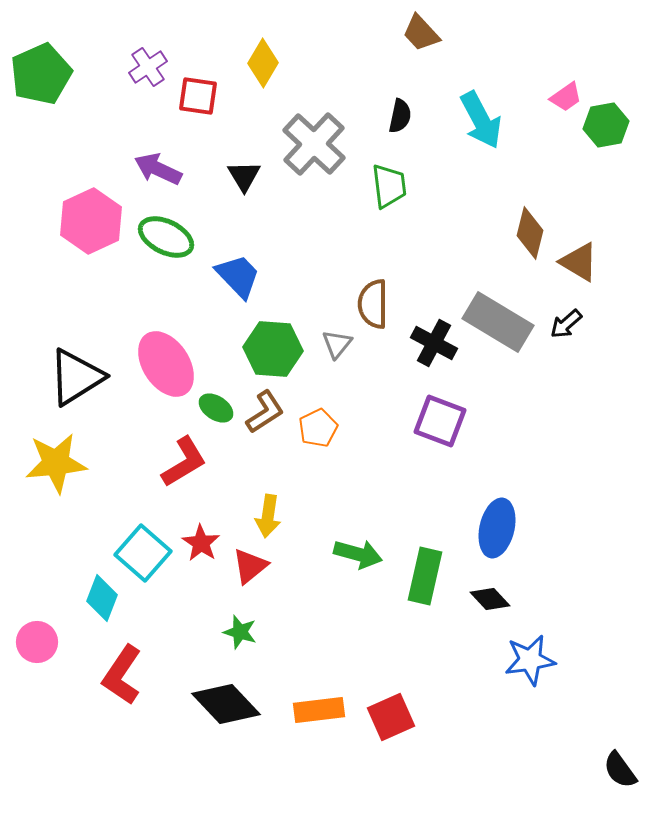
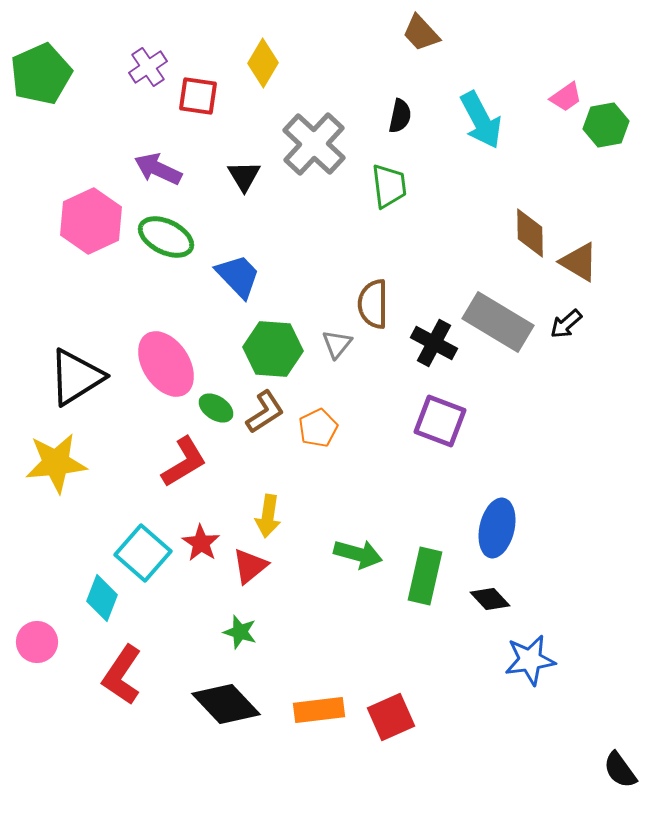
brown diamond at (530, 233): rotated 15 degrees counterclockwise
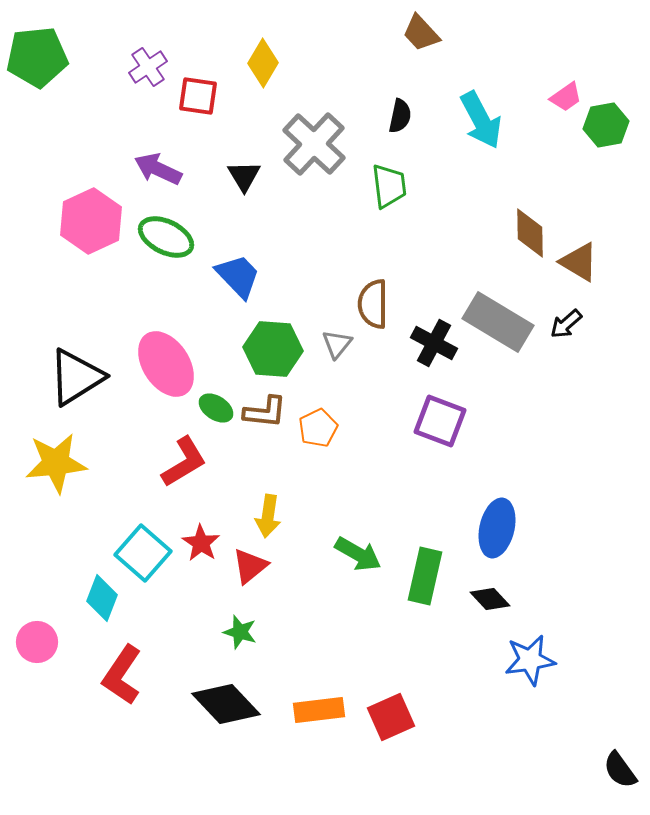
green pentagon at (41, 74): moved 4 px left, 17 px up; rotated 18 degrees clockwise
brown L-shape at (265, 412): rotated 39 degrees clockwise
green arrow at (358, 554): rotated 15 degrees clockwise
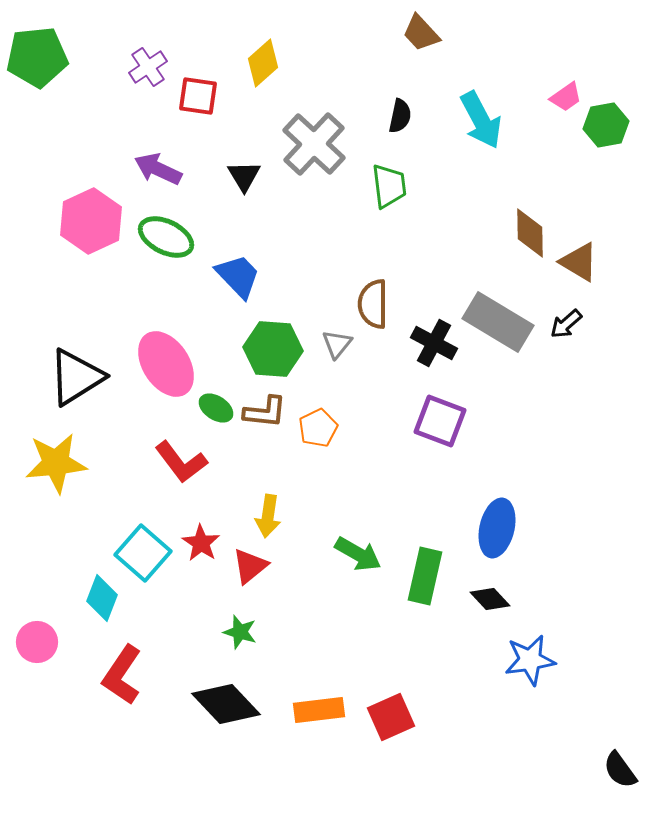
yellow diamond at (263, 63): rotated 18 degrees clockwise
red L-shape at (184, 462): moved 3 px left; rotated 84 degrees clockwise
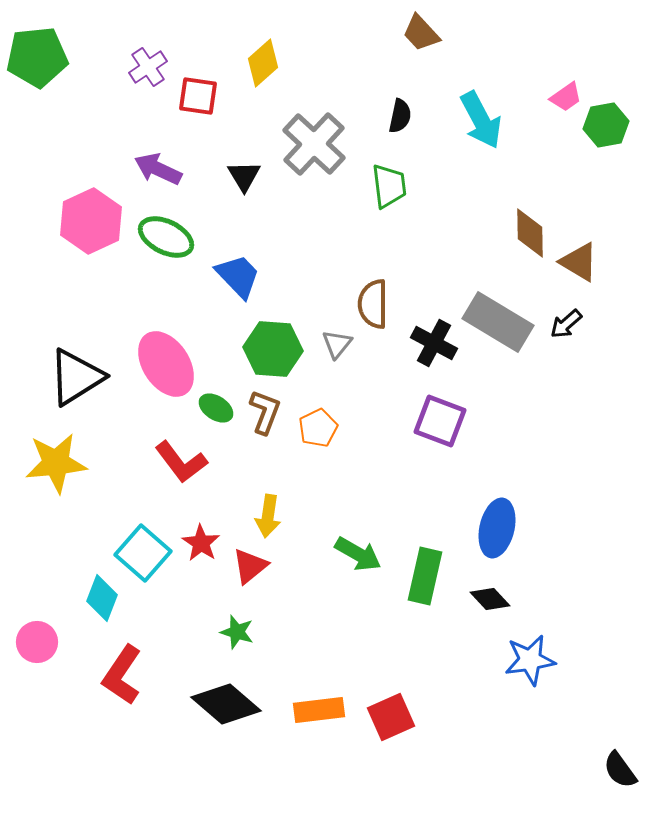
brown L-shape at (265, 412): rotated 75 degrees counterclockwise
green star at (240, 632): moved 3 px left
black diamond at (226, 704): rotated 6 degrees counterclockwise
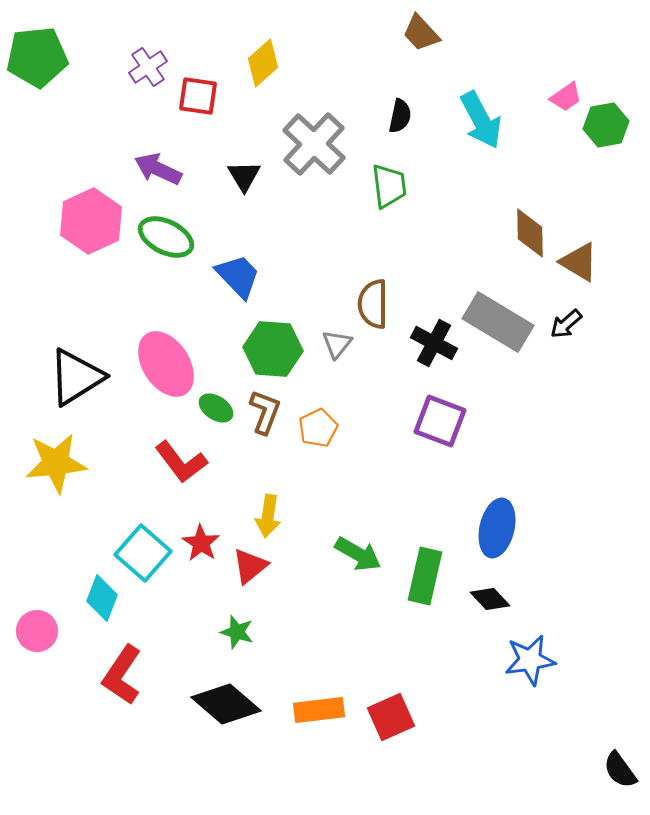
pink circle at (37, 642): moved 11 px up
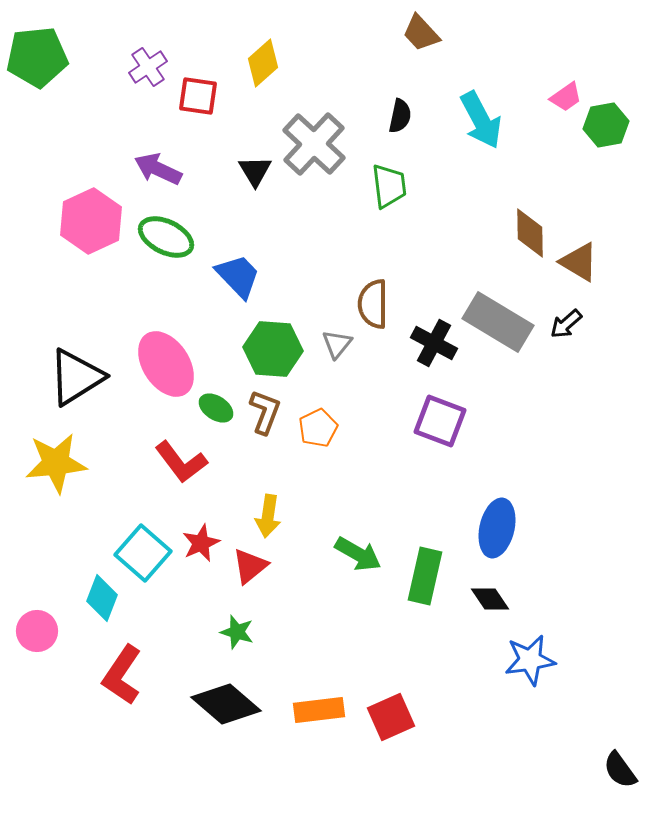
black triangle at (244, 176): moved 11 px right, 5 px up
red star at (201, 543): rotated 15 degrees clockwise
black diamond at (490, 599): rotated 9 degrees clockwise
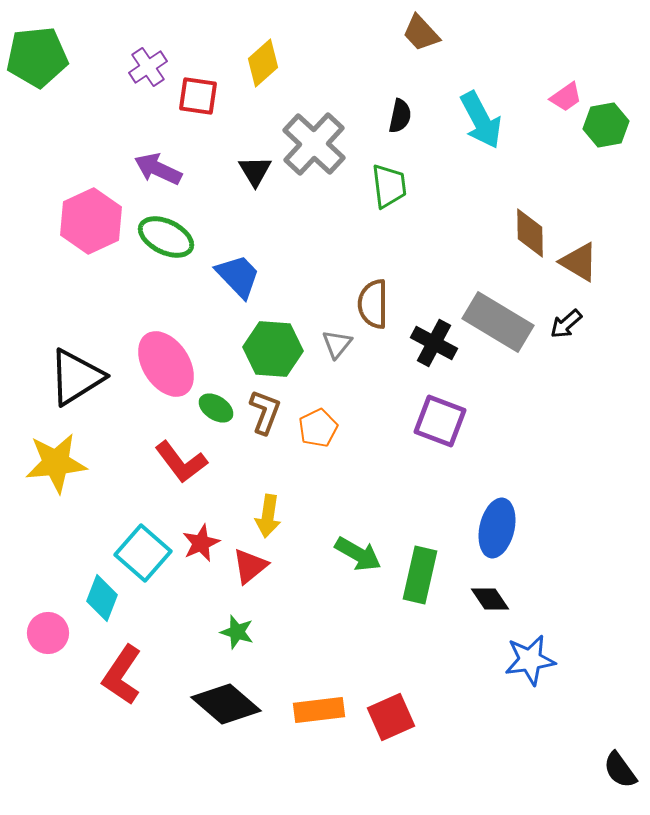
green rectangle at (425, 576): moved 5 px left, 1 px up
pink circle at (37, 631): moved 11 px right, 2 px down
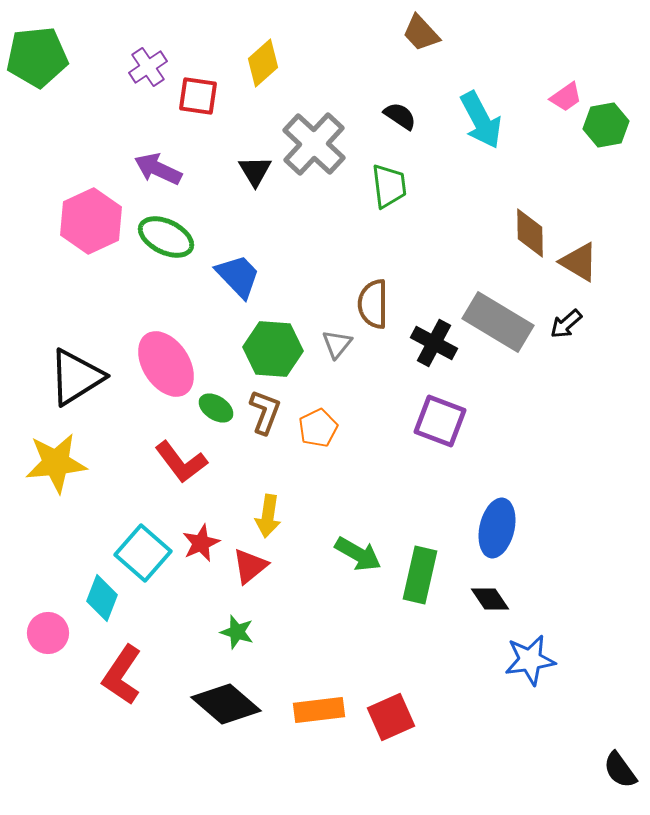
black semicircle at (400, 116): rotated 68 degrees counterclockwise
